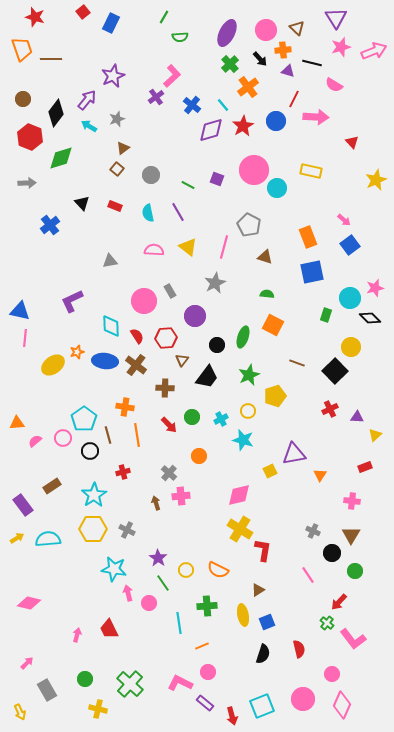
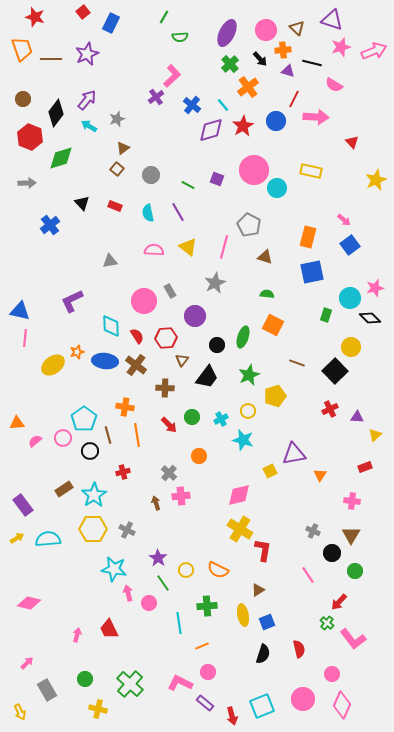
purple triangle at (336, 18): moved 4 px left, 2 px down; rotated 40 degrees counterclockwise
purple star at (113, 76): moved 26 px left, 22 px up
orange rectangle at (308, 237): rotated 35 degrees clockwise
brown rectangle at (52, 486): moved 12 px right, 3 px down
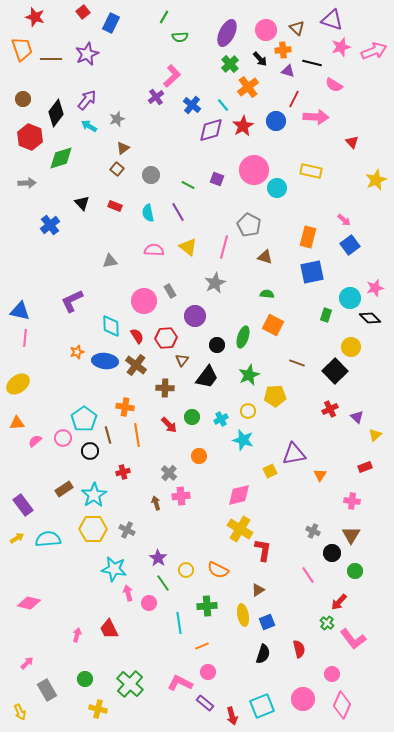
yellow ellipse at (53, 365): moved 35 px left, 19 px down
yellow pentagon at (275, 396): rotated 15 degrees clockwise
purple triangle at (357, 417): rotated 40 degrees clockwise
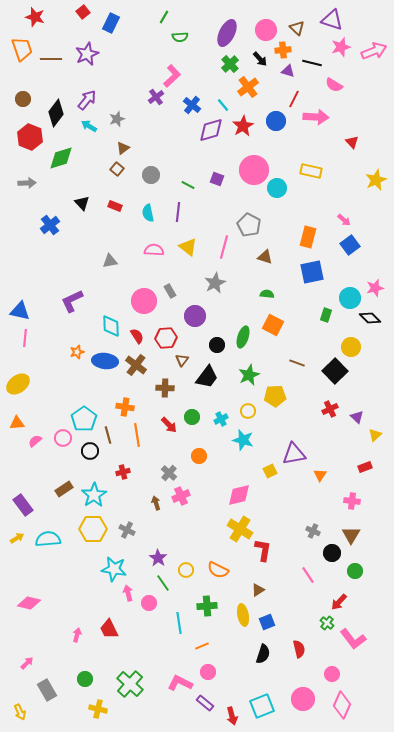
purple line at (178, 212): rotated 36 degrees clockwise
pink cross at (181, 496): rotated 18 degrees counterclockwise
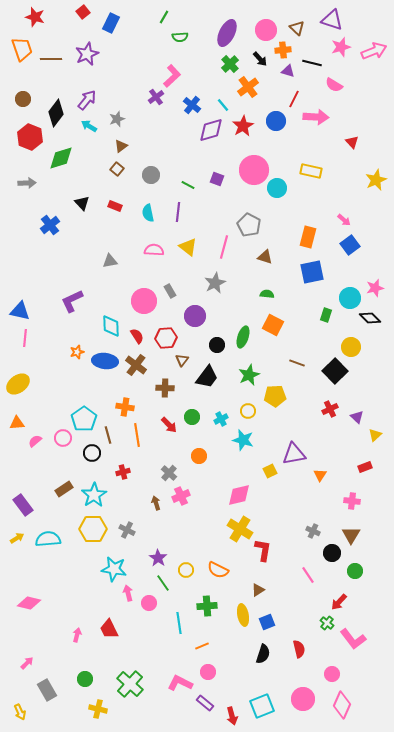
brown triangle at (123, 148): moved 2 px left, 2 px up
black circle at (90, 451): moved 2 px right, 2 px down
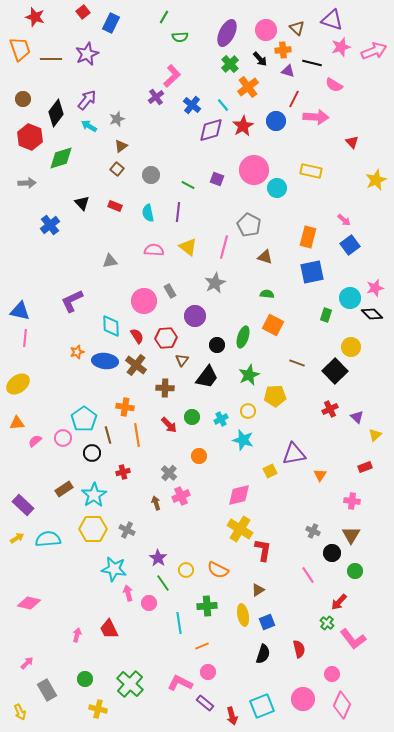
orange trapezoid at (22, 49): moved 2 px left
black diamond at (370, 318): moved 2 px right, 4 px up
purple rectangle at (23, 505): rotated 10 degrees counterclockwise
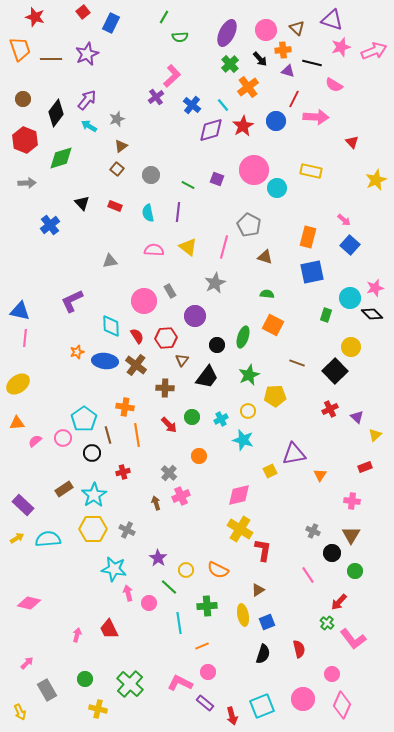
red hexagon at (30, 137): moved 5 px left, 3 px down
blue square at (350, 245): rotated 12 degrees counterclockwise
green line at (163, 583): moved 6 px right, 4 px down; rotated 12 degrees counterclockwise
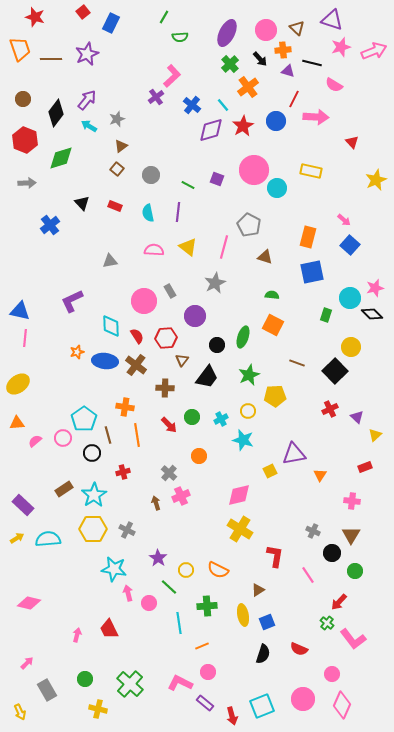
green semicircle at (267, 294): moved 5 px right, 1 px down
red L-shape at (263, 550): moved 12 px right, 6 px down
red semicircle at (299, 649): rotated 126 degrees clockwise
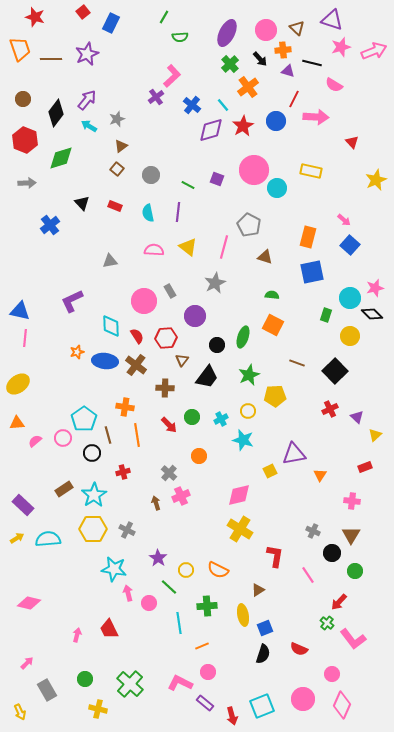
yellow circle at (351, 347): moved 1 px left, 11 px up
blue square at (267, 622): moved 2 px left, 6 px down
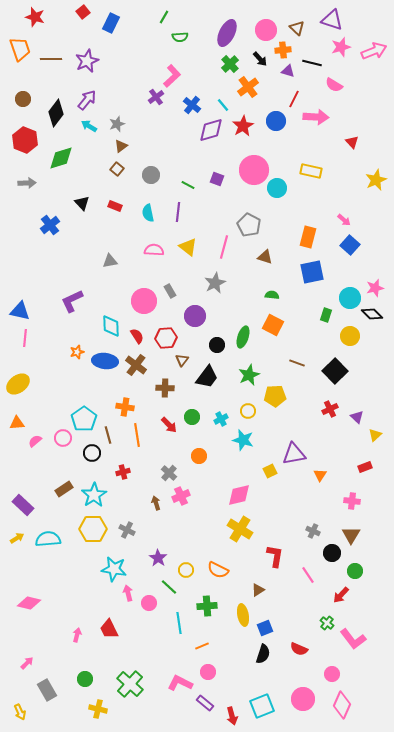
purple star at (87, 54): moved 7 px down
gray star at (117, 119): moved 5 px down
red arrow at (339, 602): moved 2 px right, 7 px up
